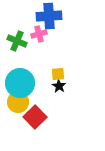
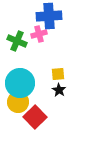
black star: moved 4 px down
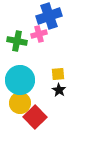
blue cross: rotated 15 degrees counterclockwise
green cross: rotated 12 degrees counterclockwise
cyan circle: moved 3 px up
yellow circle: moved 2 px right, 1 px down
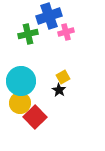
pink cross: moved 27 px right, 2 px up
green cross: moved 11 px right, 7 px up; rotated 24 degrees counterclockwise
yellow square: moved 5 px right, 3 px down; rotated 24 degrees counterclockwise
cyan circle: moved 1 px right, 1 px down
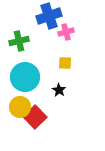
green cross: moved 9 px left, 7 px down
yellow square: moved 2 px right, 14 px up; rotated 32 degrees clockwise
cyan circle: moved 4 px right, 4 px up
yellow circle: moved 4 px down
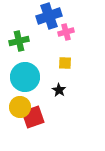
red square: moved 2 px left; rotated 25 degrees clockwise
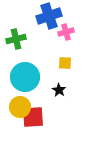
green cross: moved 3 px left, 2 px up
red square: rotated 15 degrees clockwise
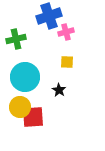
yellow square: moved 2 px right, 1 px up
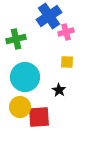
blue cross: rotated 15 degrees counterclockwise
red square: moved 6 px right
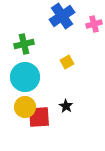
blue cross: moved 13 px right
pink cross: moved 28 px right, 8 px up
green cross: moved 8 px right, 5 px down
yellow square: rotated 32 degrees counterclockwise
black star: moved 7 px right, 16 px down
yellow circle: moved 5 px right
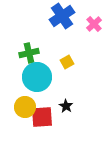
pink cross: rotated 28 degrees counterclockwise
green cross: moved 5 px right, 9 px down
cyan circle: moved 12 px right
red square: moved 3 px right
